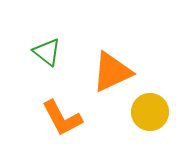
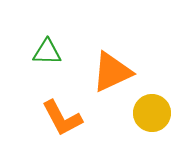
green triangle: rotated 36 degrees counterclockwise
yellow circle: moved 2 px right, 1 px down
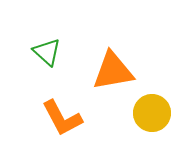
green triangle: rotated 40 degrees clockwise
orange triangle: moved 1 px right, 1 px up; rotated 15 degrees clockwise
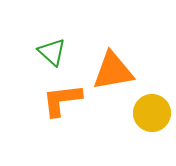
green triangle: moved 5 px right
orange L-shape: moved 18 px up; rotated 111 degrees clockwise
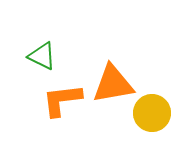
green triangle: moved 10 px left, 4 px down; rotated 16 degrees counterclockwise
orange triangle: moved 13 px down
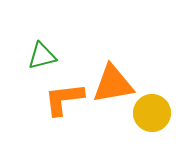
green triangle: rotated 40 degrees counterclockwise
orange L-shape: moved 2 px right, 1 px up
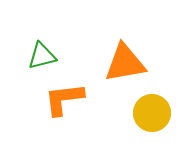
orange triangle: moved 12 px right, 21 px up
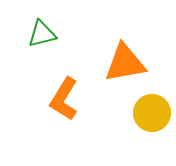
green triangle: moved 22 px up
orange L-shape: rotated 51 degrees counterclockwise
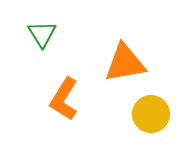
green triangle: rotated 48 degrees counterclockwise
yellow circle: moved 1 px left, 1 px down
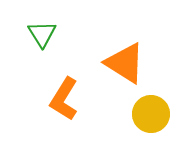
orange triangle: rotated 42 degrees clockwise
